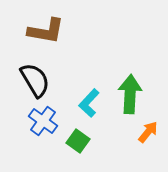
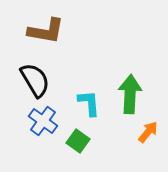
cyan L-shape: rotated 132 degrees clockwise
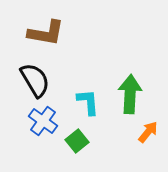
brown L-shape: moved 2 px down
cyan L-shape: moved 1 px left, 1 px up
green square: moved 1 px left; rotated 15 degrees clockwise
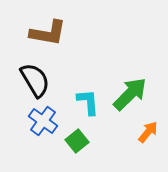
brown L-shape: moved 2 px right
green arrow: rotated 42 degrees clockwise
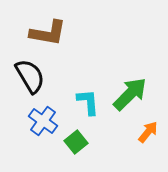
black semicircle: moved 5 px left, 4 px up
green square: moved 1 px left, 1 px down
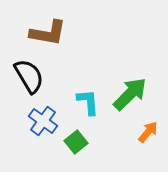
black semicircle: moved 1 px left
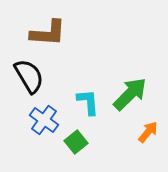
brown L-shape: rotated 6 degrees counterclockwise
blue cross: moved 1 px right, 1 px up
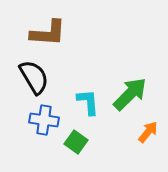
black semicircle: moved 5 px right, 1 px down
blue cross: rotated 28 degrees counterclockwise
green square: rotated 15 degrees counterclockwise
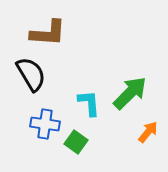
black semicircle: moved 3 px left, 3 px up
green arrow: moved 1 px up
cyan L-shape: moved 1 px right, 1 px down
blue cross: moved 1 px right, 4 px down
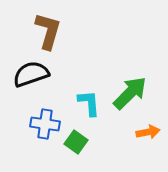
brown L-shape: moved 2 px up; rotated 78 degrees counterclockwise
black semicircle: rotated 78 degrees counterclockwise
orange arrow: rotated 40 degrees clockwise
